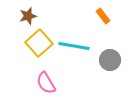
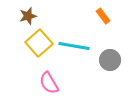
pink semicircle: moved 3 px right
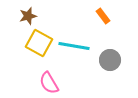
yellow square: rotated 20 degrees counterclockwise
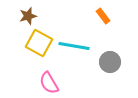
gray circle: moved 2 px down
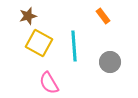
cyan line: rotated 76 degrees clockwise
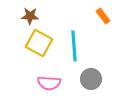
brown star: moved 2 px right; rotated 18 degrees clockwise
gray circle: moved 19 px left, 17 px down
pink semicircle: rotated 55 degrees counterclockwise
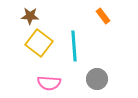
yellow square: rotated 8 degrees clockwise
gray circle: moved 6 px right
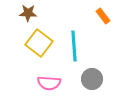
brown star: moved 2 px left, 3 px up
gray circle: moved 5 px left
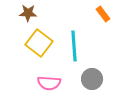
orange rectangle: moved 2 px up
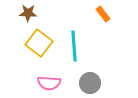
gray circle: moved 2 px left, 4 px down
